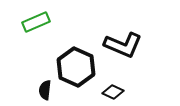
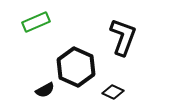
black L-shape: moved 8 px up; rotated 93 degrees counterclockwise
black semicircle: rotated 126 degrees counterclockwise
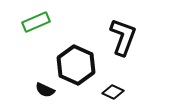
black hexagon: moved 2 px up
black semicircle: rotated 54 degrees clockwise
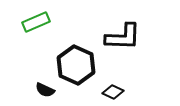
black L-shape: rotated 72 degrees clockwise
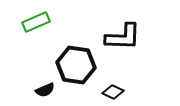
black hexagon: rotated 15 degrees counterclockwise
black semicircle: rotated 48 degrees counterclockwise
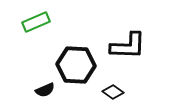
black L-shape: moved 5 px right, 9 px down
black hexagon: rotated 6 degrees counterclockwise
black diamond: rotated 10 degrees clockwise
